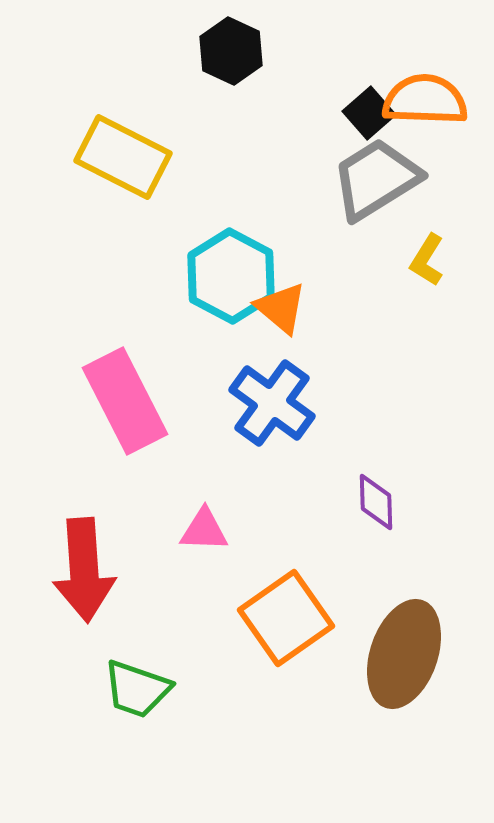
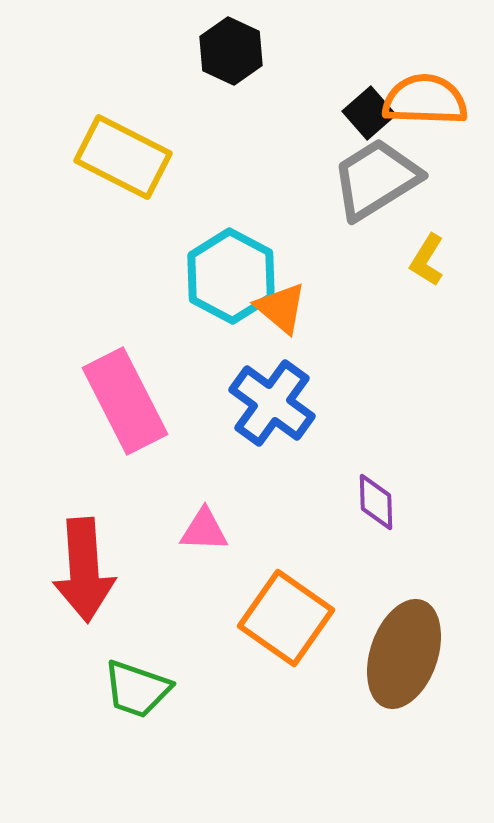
orange square: rotated 20 degrees counterclockwise
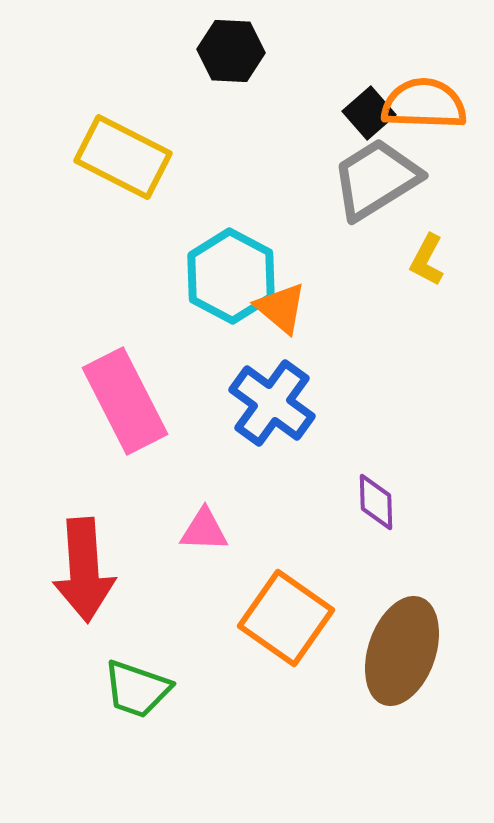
black hexagon: rotated 22 degrees counterclockwise
orange semicircle: moved 1 px left, 4 px down
yellow L-shape: rotated 4 degrees counterclockwise
brown ellipse: moved 2 px left, 3 px up
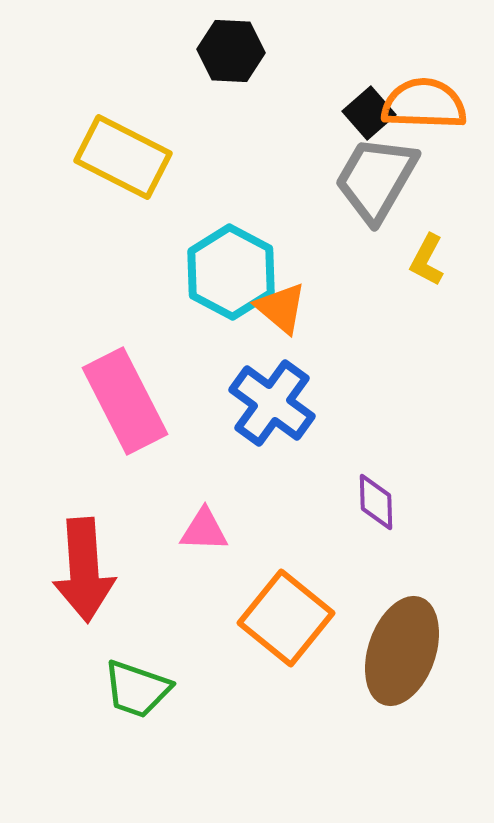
gray trapezoid: rotated 28 degrees counterclockwise
cyan hexagon: moved 4 px up
orange square: rotated 4 degrees clockwise
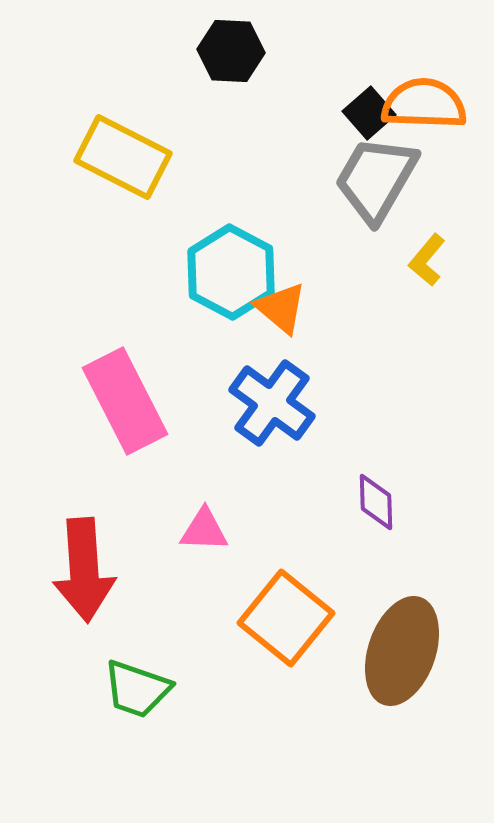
yellow L-shape: rotated 12 degrees clockwise
